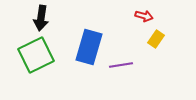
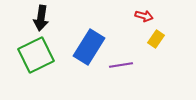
blue rectangle: rotated 16 degrees clockwise
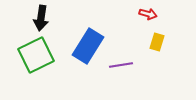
red arrow: moved 4 px right, 2 px up
yellow rectangle: moved 1 px right, 3 px down; rotated 18 degrees counterclockwise
blue rectangle: moved 1 px left, 1 px up
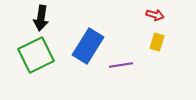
red arrow: moved 7 px right, 1 px down
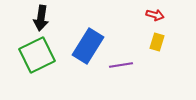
green square: moved 1 px right
